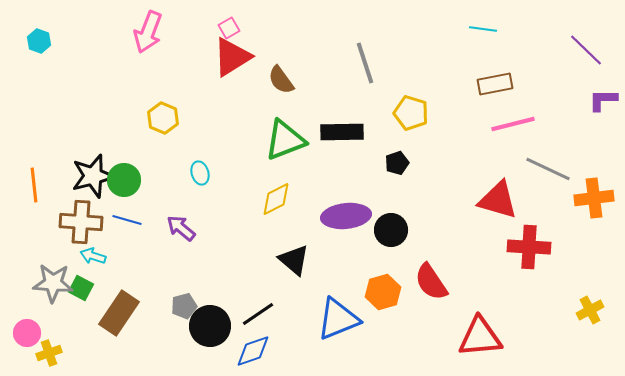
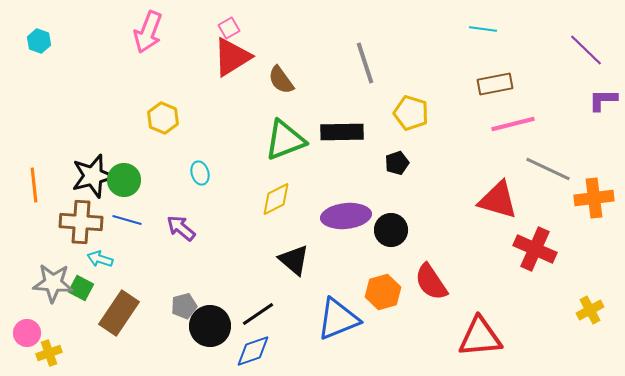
red cross at (529, 247): moved 6 px right, 2 px down; rotated 21 degrees clockwise
cyan arrow at (93, 256): moved 7 px right, 3 px down
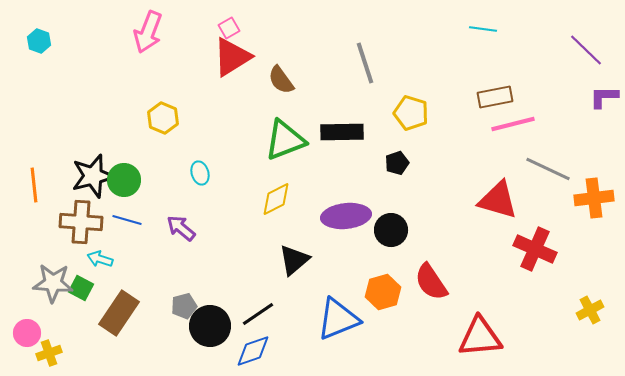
brown rectangle at (495, 84): moved 13 px down
purple L-shape at (603, 100): moved 1 px right, 3 px up
black triangle at (294, 260): rotated 40 degrees clockwise
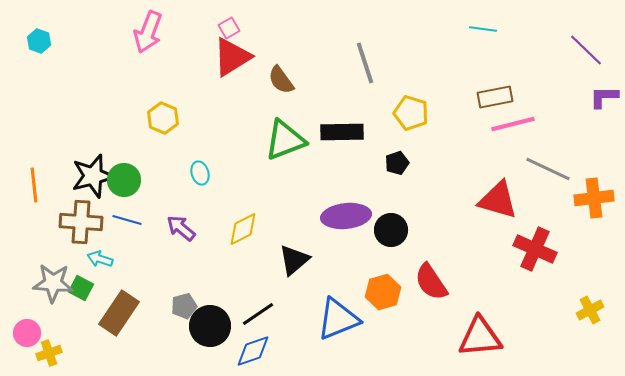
yellow diamond at (276, 199): moved 33 px left, 30 px down
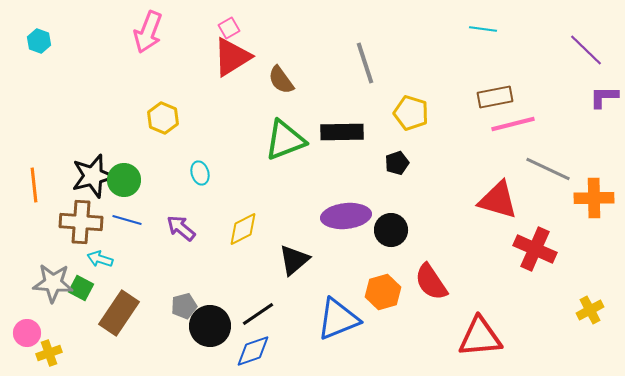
orange cross at (594, 198): rotated 6 degrees clockwise
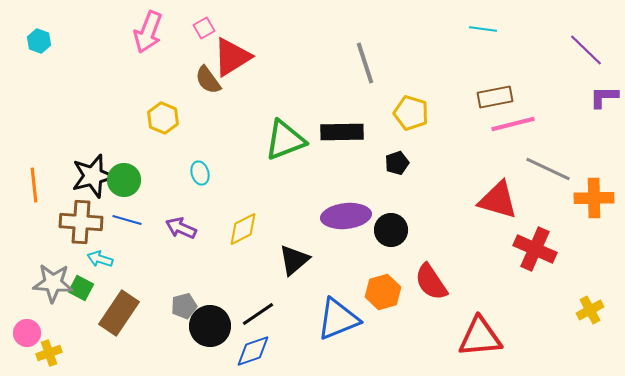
pink square at (229, 28): moved 25 px left
brown semicircle at (281, 80): moved 73 px left
purple arrow at (181, 228): rotated 16 degrees counterclockwise
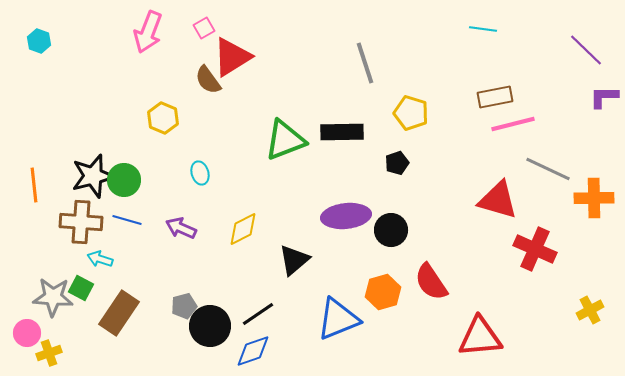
gray star at (53, 283): moved 14 px down
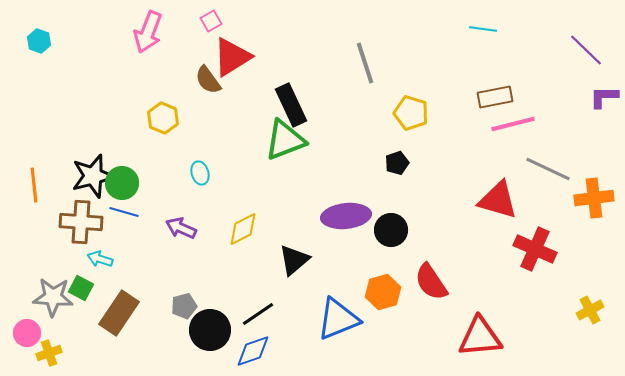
pink square at (204, 28): moved 7 px right, 7 px up
black rectangle at (342, 132): moved 51 px left, 27 px up; rotated 66 degrees clockwise
green circle at (124, 180): moved 2 px left, 3 px down
orange cross at (594, 198): rotated 6 degrees counterclockwise
blue line at (127, 220): moved 3 px left, 8 px up
black circle at (210, 326): moved 4 px down
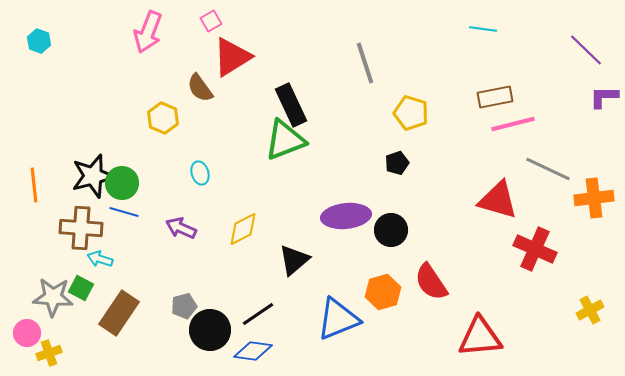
brown semicircle at (208, 80): moved 8 px left, 8 px down
brown cross at (81, 222): moved 6 px down
blue diamond at (253, 351): rotated 27 degrees clockwise
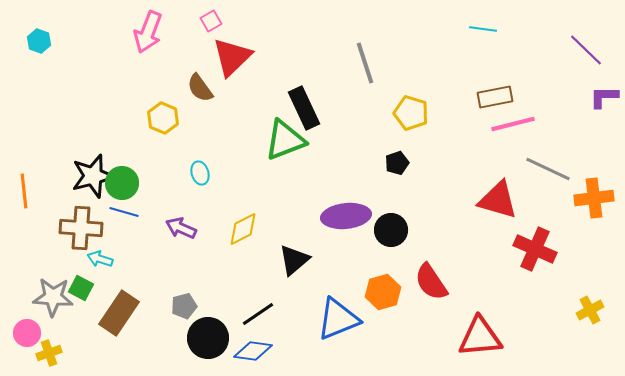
red triangle at (232, 57): rotated 12 degrees counterclockwise
black rectangle at (291, 105): moved 13 px right, 3 px down
orange line at (34, 185): moved 10 px left, 6 px down
black circle at (210, 330): moved 2 px left, 8 px down
